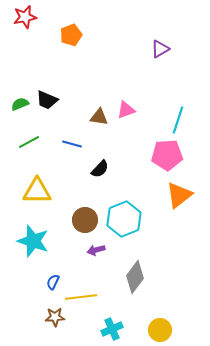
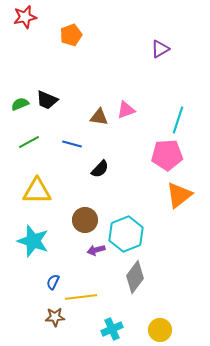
cyan hexagon: moved 2 px right, 15 px down
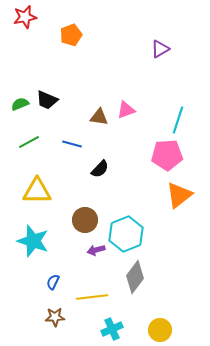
yellow line: moved 11 px right
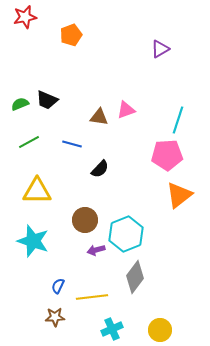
blue semicircle: moved 5 px right, 4 px down
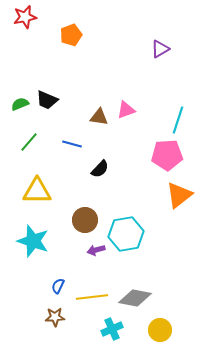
green line: rotated 20 degrees counterclockwise
cyan hexagon: rotated 12 degrees clockwise
gray diamond: moved 21 px down; rotated 64 degrees clockwise
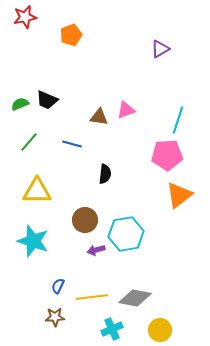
black semicircle: moved 5 px right, 5 px down; rotated 36 degrees counterclockwise
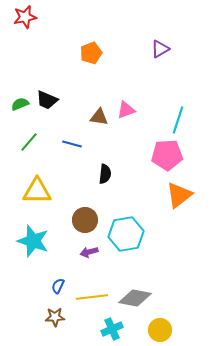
orange pentagon: moved 20 px right, 18 px down
purple arrow: moved 7 px left, 2 px down
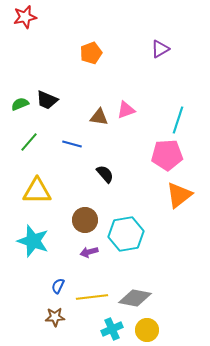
black semicircle: rotated 48 degrees counterclockwise
yellow circle: moved 13 px left
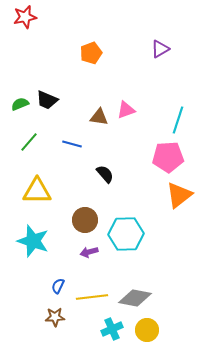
pink pentagon: moved 1 px right, 2 px down
cyan hexagon: rotated 8 degrees clockwise
